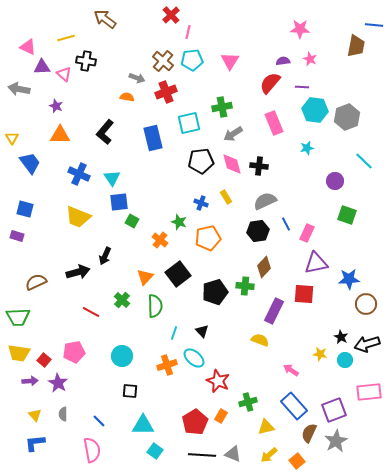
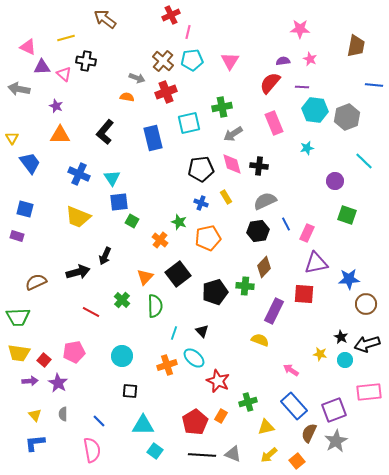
red cross at (171, 15): rotated 18 degrees clockwise
blue line at (374, 25): moved 60 px down
black pentagon at (201, 161): moved 8 px down
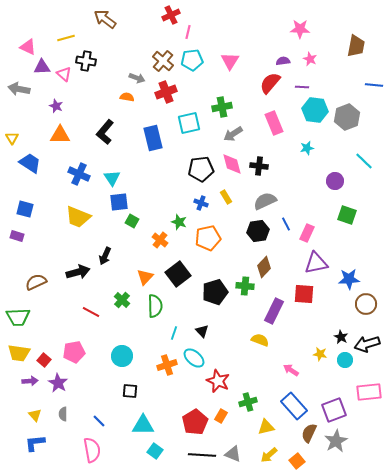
blue trapezoid at (30, 163): rotated 20 degrees counterclockwise
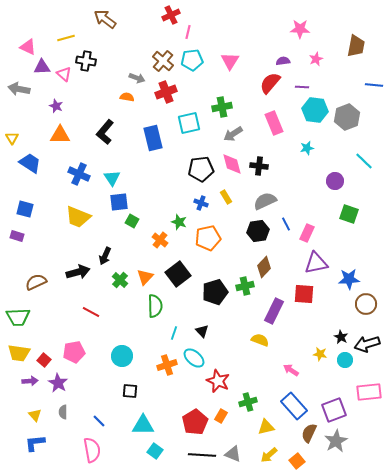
pink star at (310, 59): moved 6 px right; rotated 24 degrees clockwise
green square at (347, 215): moved 2 px right, 1 px up
green cross at (245, 286): rotated 18 degrees counterclockwise
green cross at (122, 300): moved 2 px left, 20 px up
gray semicircle at (63, 414): moved 2 px up
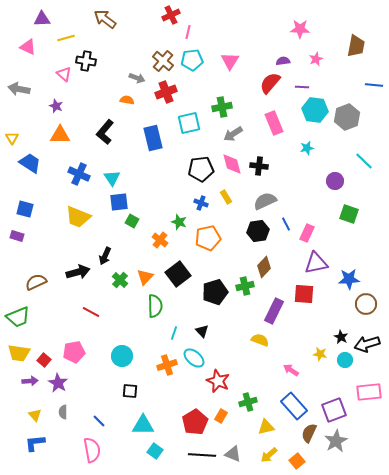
purple triangle at (42, 67): moved 48 px up
orange semicircle at (127, 97): moved 3 px down
green trapezoid at (18, 317): rotated 20 degrees counterclockwise
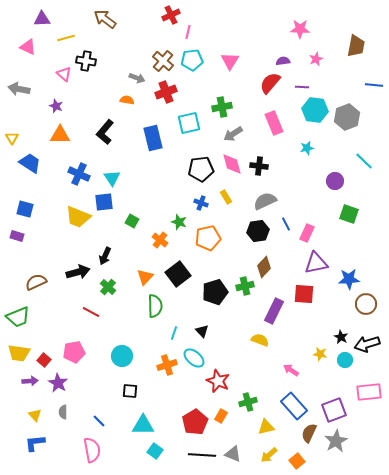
blue square at (119, 202): moved 15 px left
green cross at (120, 280): moved 12 px left, 7 px down
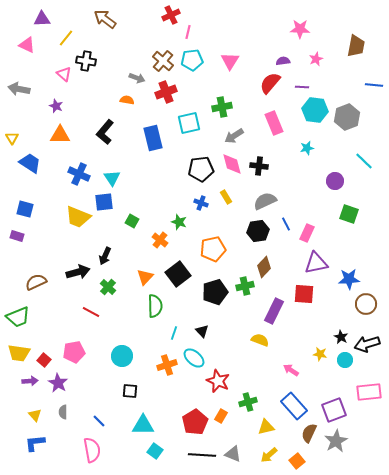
yellow line at (66, 38): rotated 36 degrees counterclockwise
pink triangle at (28, 47): moved 1 px left, 2 px up
gray arrow at (233, 134): moved 1 px right, 2 px down
orange pentagon at (208, 238): moved 5 px right, 11 px down
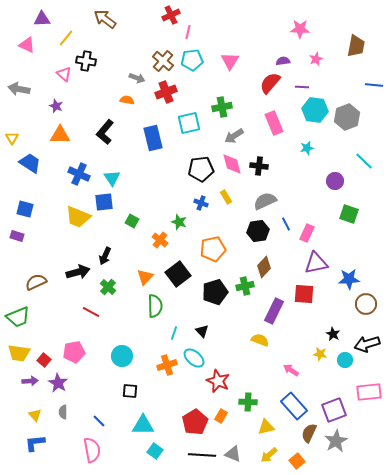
black star at (341, 337): moved 8 px left, 3 px up
green cross at (248, 402): rotated 18 degrees clockwise
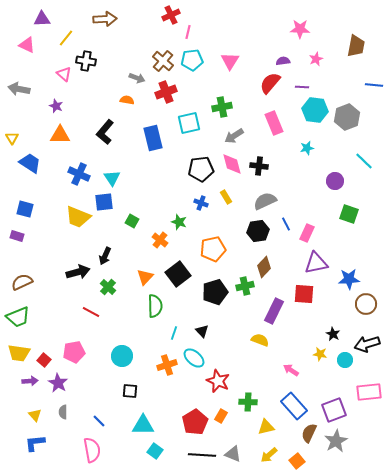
brown arrow at (105, 19): rotated 140 degrees clockwise
brown semicircle at (36, 282): moved 14 px left
